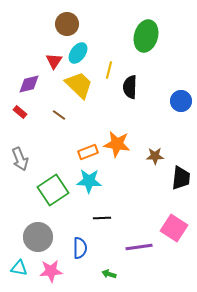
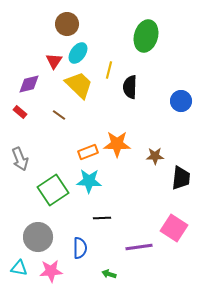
orange star: rotated 8 degrees counterclockwise
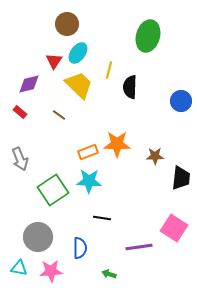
green ellipse: moved 2 px right
black line: rotated 12 degrees clockwise
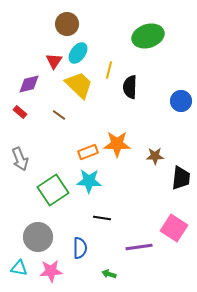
green ellipse: rotated 56 degrees clockwise
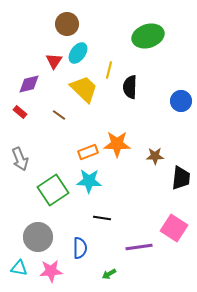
yellow trapezoid: moved 5 px right, 4 px down
green arrow: rotated 48 degrees counterclockwise
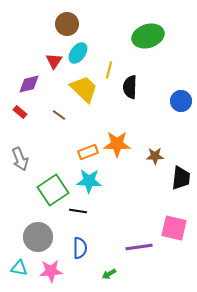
black line: moved 24 px left, 7 px up
pink square: rotated 20 degrees counterclockwise
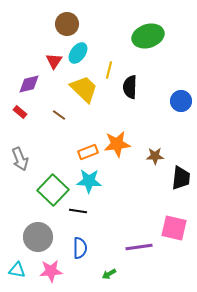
orange star: rotated 8 degrees counterclockwise
green square: rotated 12 degrees counterclockwise
cyan triangle: moved 2 px left, 2 px down
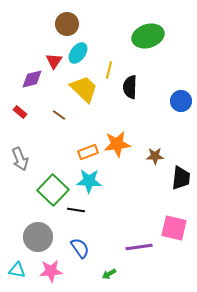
purple diamond: moved 3 px right, 5 px up
black line: moved 2 px left, 1 px up
blue semicircle: rotated 35 degrees counterclockwise
